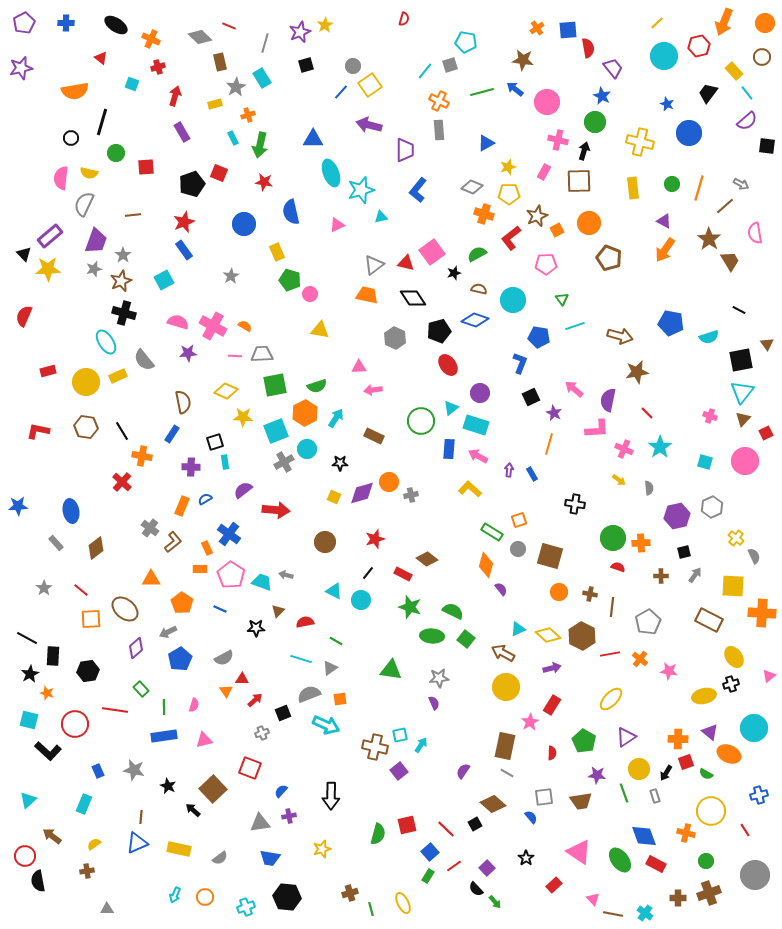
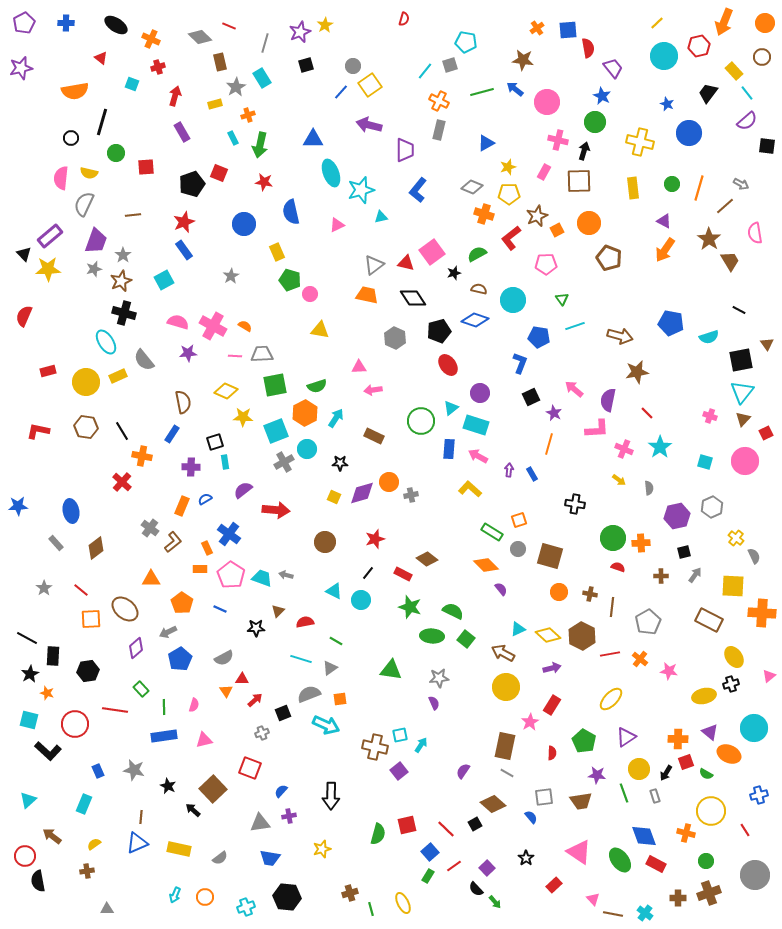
gray rectangle at (439, 130): rotated 18 degrees clockwise
orange diamond at (486, 565): rotated 60 degrees counterclockwise
cyan trapezoid at (262, 582): moved 4 px up
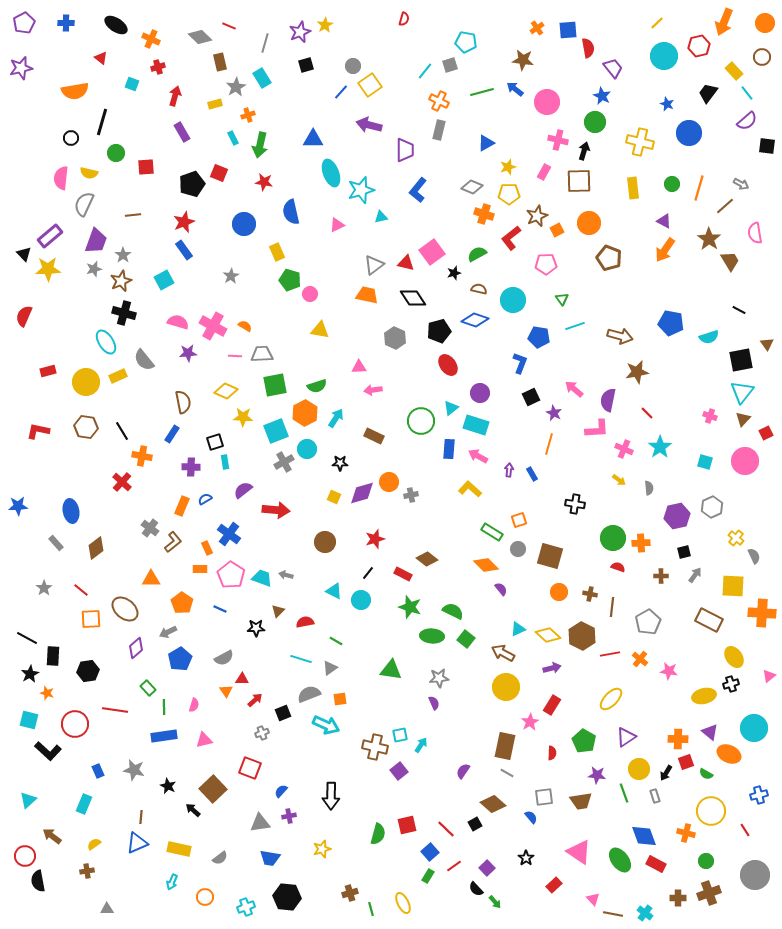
green rectangle at (141, 689): moved 7 px right, 1 px up
cyan arrow at (175, 895): moved 3 px left, 13 px up
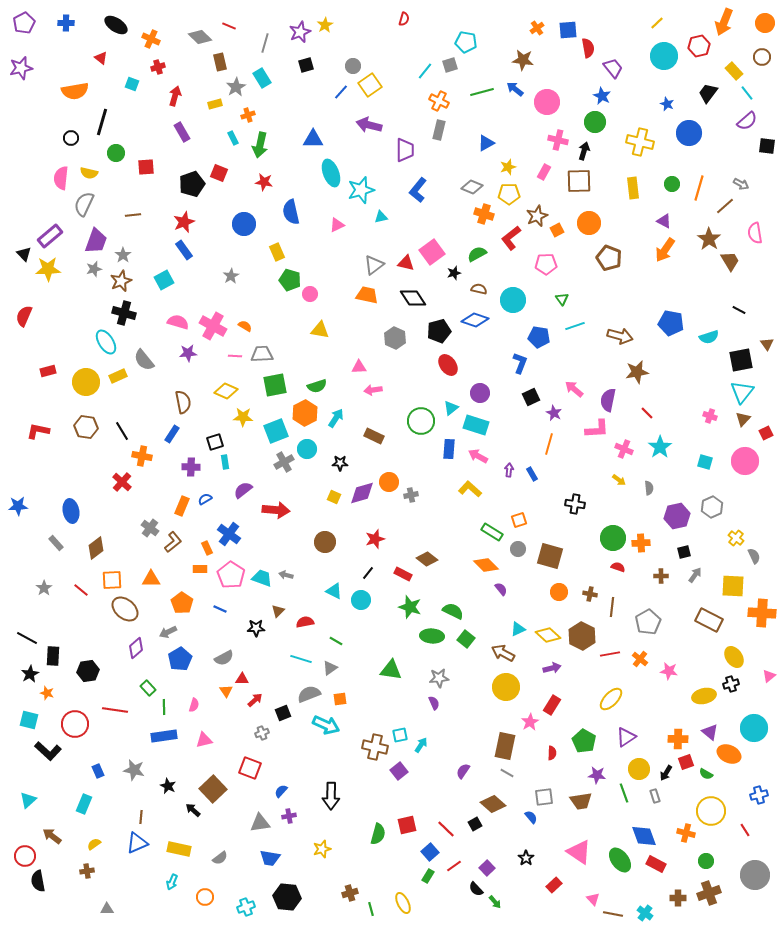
orange square at (91, 619): moved 21 px right, 39 px up
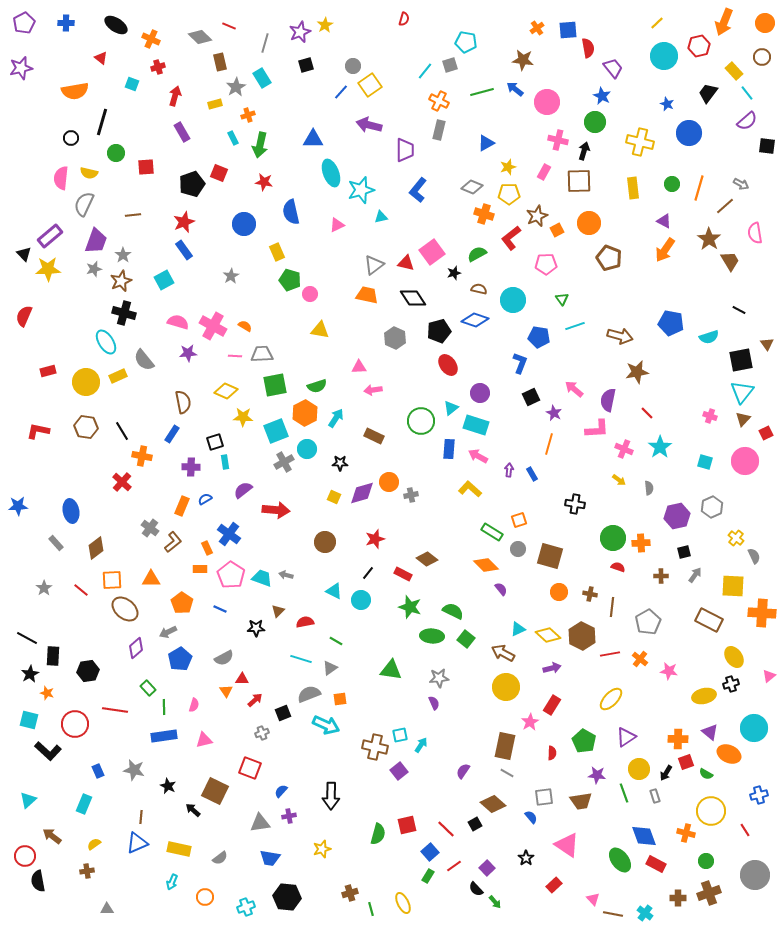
brown square at (213, 789): moved 2 px right, 2 px down; rotated 20 degrees counterclockwise
pink triangle at (579, 852): moved 12 px left, 7 px up
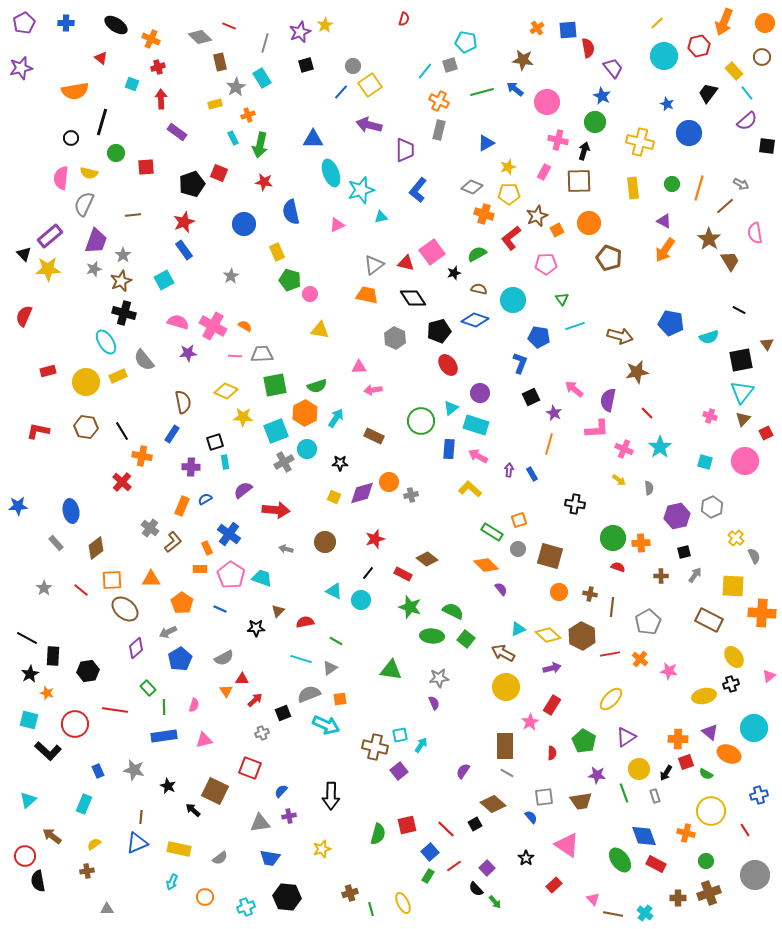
red arrow at (175, 96): moved 14 px left, 3 px down; rotated 18 degrees counterclockwise
purple rectangle at (182, 132): moved 5 px left; rotated 24 degrees counterclockwise
gray arrow at (286, 575): moved 26 px up
brown rectangle at (505, 746): rotated 12 degrees counterclockwise
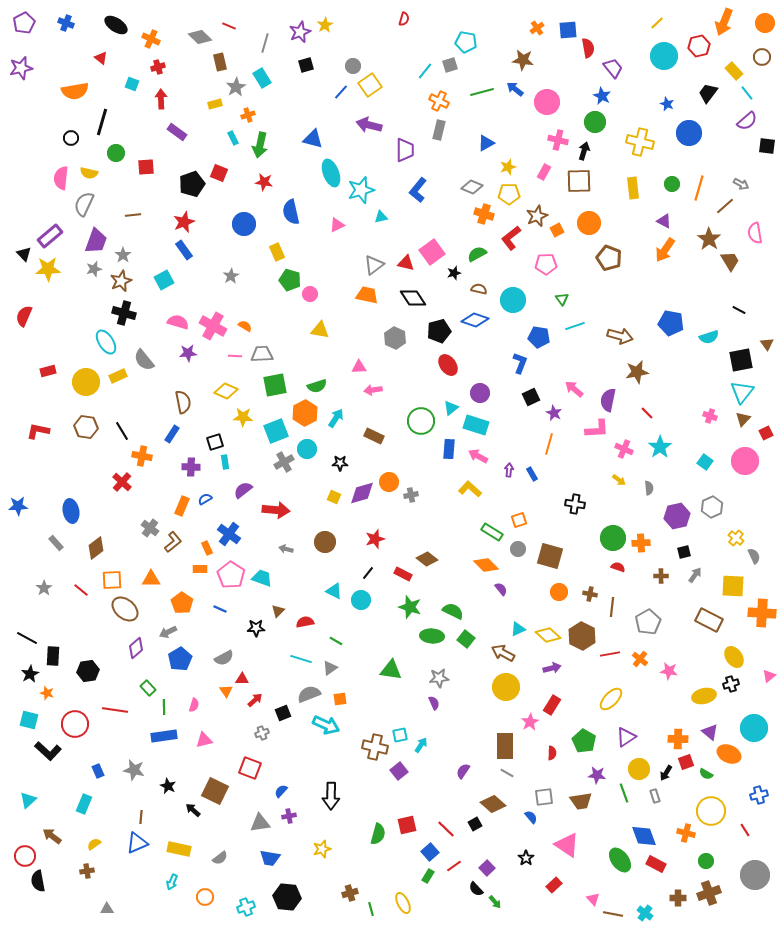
blue cross at (66, 23): rotated 21 degrees clockwise
blue triangle at (313, 139): rotated 15 degrees clockwise
cyan square at (705, 462): rotated 21 degrees clockwise
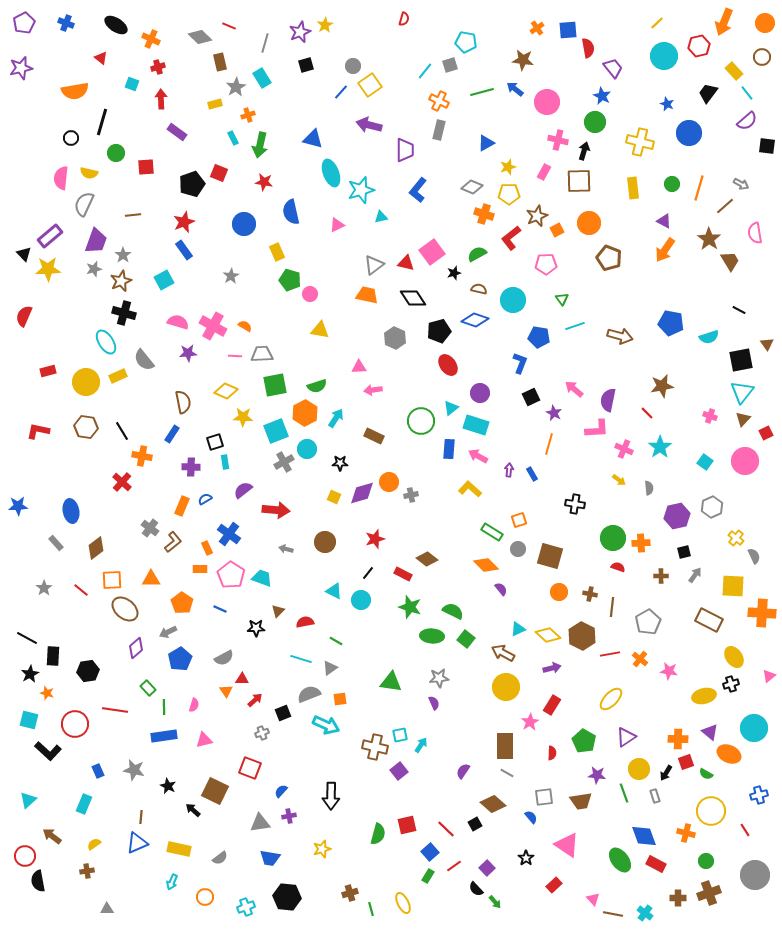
brown star at (637, 372): moved 25 px right, 14 px down
green triangle at (391, 670): moved 12 px down
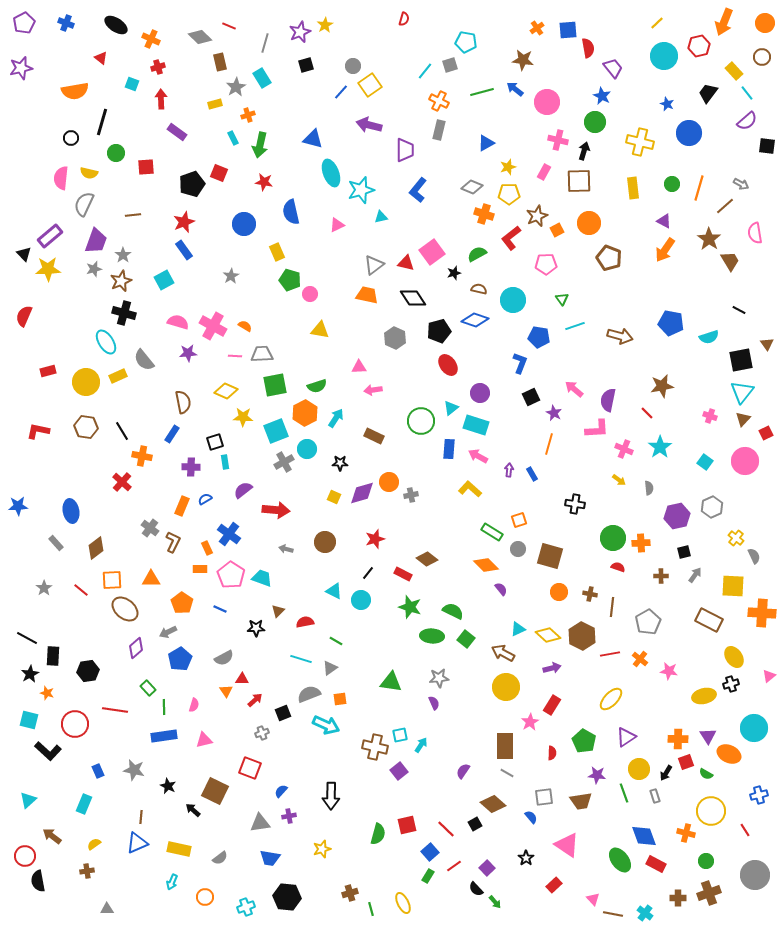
brown L-shape at (173, 542): rotated 25 degrees counterclockwise
purple triangle at (710, 732): moved 2 px left, 4 px down; rotated 18 degrees clockwise
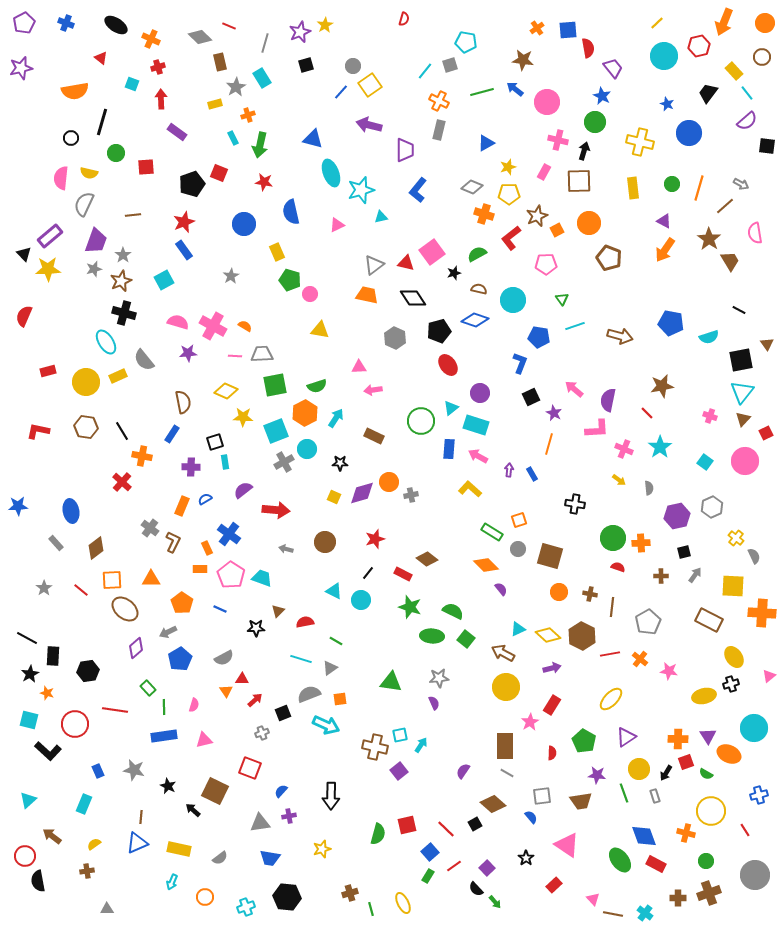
gray square at (544, 797): moved 2 px left, 1 px up
